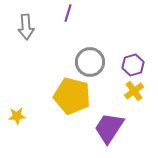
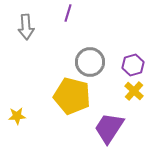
yellow cross: rotated 12 degrees counterclockwise
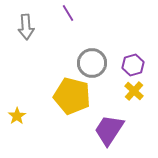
purple line: rotated 48 degrees counterclockwise
gray circle: moved 2 px right, 1 px down
yellow star: rotated 30 degrees counterclockwise
purple trapezoid: moved 2 px down
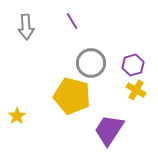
purple line: moved 4 px right, 8 px down
gray circle: moved 1 px left
yellow cross: moved 2 px right, 1 px up; rotated 12 degrees counterclockwise
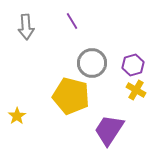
gray circle: moved 1 px right
yellow pentagon: moved 1 px left
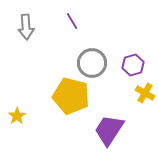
yellow cross: moved 9 px right, 3 px down
